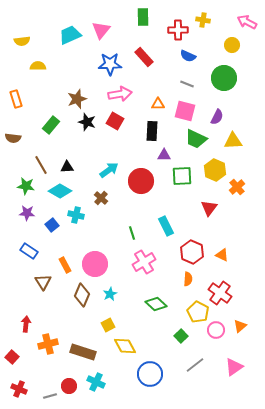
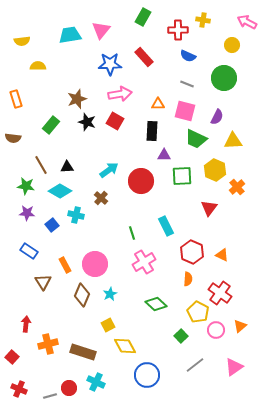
green rectangle at (143, 17): rotated 30 degrees clockwise
cyan trapezoid at (70, 35): rotated 15 degrees clockwise
blue circle at (150, 374): moved 3 px left, 1 px down
red circle at (69, 386): moved 2 px down
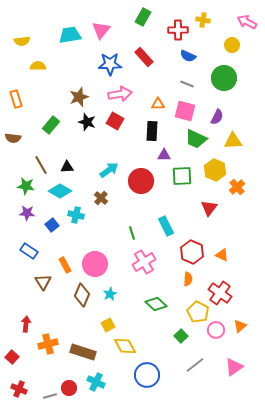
brown star at (77, 99): moved 2 px right, 2 px up
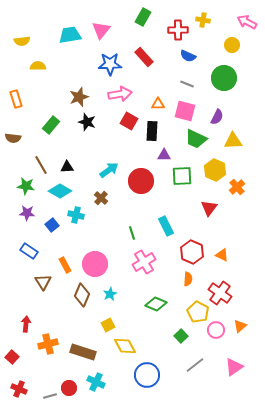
red square at (115, 121): moved 14 px right
green diamond at (156, 304): rotated 20 degrees counterclockwise
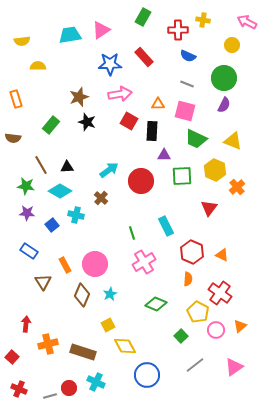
pink triangle at (101, 30): rotated 18 degrees clockwise
purple semicircle at (217, 117): moved 7 px right, 12 px up
yellow triangle at (233, 141): rotated 24 degrees clockwise
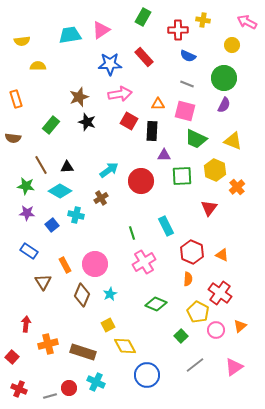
brown cross at (101, 198): rotated 16 degrees clockwise
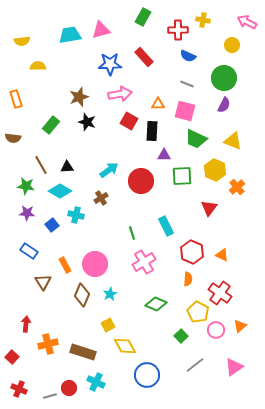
pink triangle at (101, 30): rotated 18 degrees clockwise
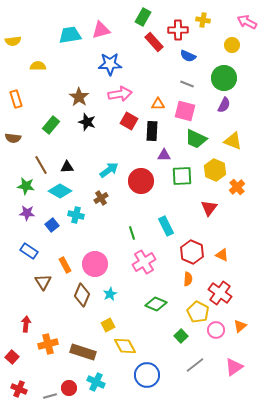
yellow semicircle at (22, 41): moved 9 px left
red rectangle at (144, 57): moved 10 px right, 15 px up
brown star at (79, 97): rotated 18 degrees counterclockwise
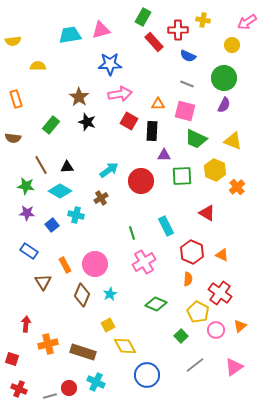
pink arrow at (247, 22): rotated 60 degrees counterclockwise
red triangle at (209, 208): moved 2 px left, 5 px down; rotated 36 degrees counterclockwise
red square at (12, 357): moved 2 px down; rotated 24 degrees counterclockwise
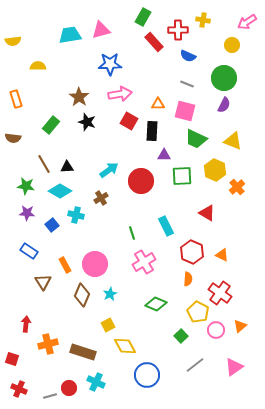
brown line at (41, 165): moved 3 px right, 1 px up
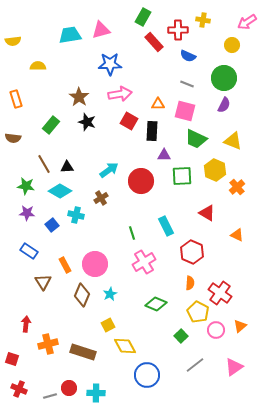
orange triangle at (222, 255): moved 15 px right, 20 px up
orange semicircle at (188, 279): moved 2 px right, 4 px down
cyan cross at (96, 382): moved 11 px down; rotated 24 degrees counterclockwise
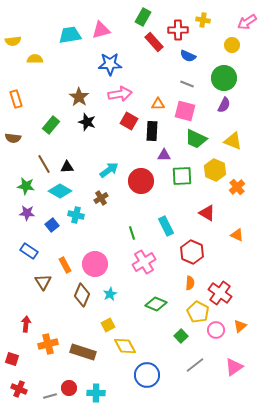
yellow semicircle at (38, 66): moved 3 px left, 7 px up
